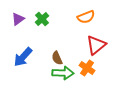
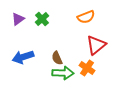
blue arrow: rotated 30 degrees clockwise
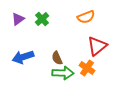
red triangle: moved 1 px right, 1 px down
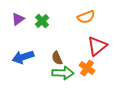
green cross: moved 2 px down
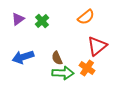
orange semicircle: rotated 18 degrees counterclockwise
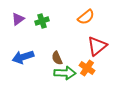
green cross: rotated 24 degrees clockwise
green arrow: moved 2 px right
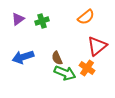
green arrow: rotated 20 degrees clockwise
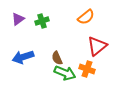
orange cross: moved 1 px down; rotated 14 degrees counterclockwise
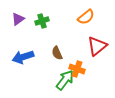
brown semicircle: moved 5 px up
orange cross: moved 10 px left
green arrow: moved 7 px down; rotated 75 degrees counterclockwise
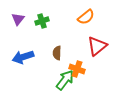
purple triangle: rotated 16 degrees counterclockwise
brown semicircle: rotated 24 degrees clockwise
